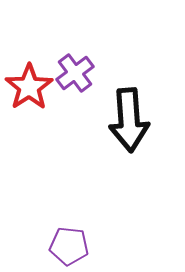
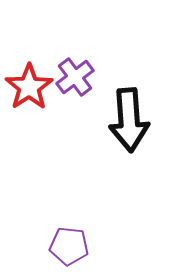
purple cross: moved 4 px down
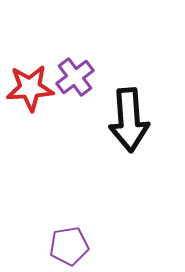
red star: moved 1 px right, 1 px down; rotated 30 degrees clockwise
purple pentagon: rotated 15 degrees counterclockwise
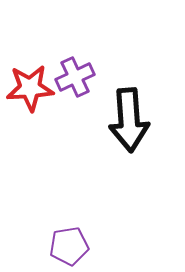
purple cross: rotated 12 degrees clockwise
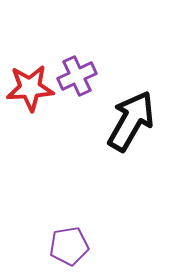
purple cross: moved 2 px right, 1 px up
black arrow: moved 2 px right, 1 px down; rotated 146 degrees counterclockwise
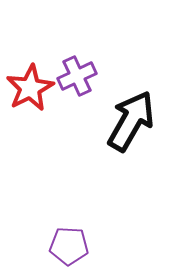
red star: rotated 24 degrees counterclockwise
purple pentagon: rotated 12 degrees clockwise
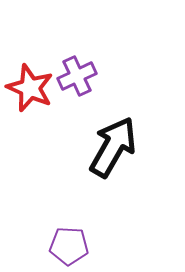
red star: rotated 21 degrees counterclockwise
black arrow: moved 18 px left, 26 px down
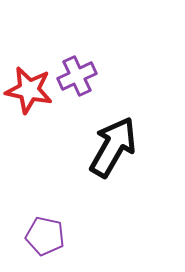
red star: moved 1 px left, 2 px down; rotated 12 degrees counterclockwise
purple pentagon: moved 24 px left, 10 px up; rotated 9 degrees clockwise
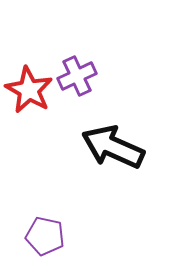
red star: rotated 18 degrees clockwise
black arrow: rotated 96 degrees counterclockwise
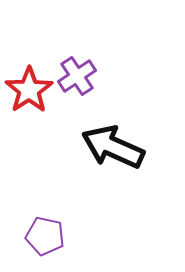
purple cross: rotated 9 degrees counterclockwise
red star: rotated 9 degrees clockwise
